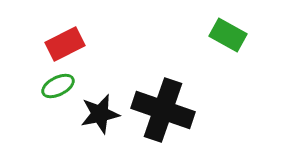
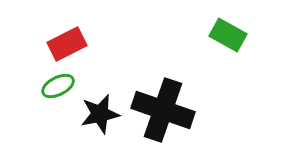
red rectangle: moved 2 px right
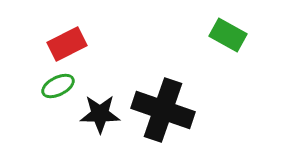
black star: rotated 12 degrees clockwise
